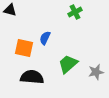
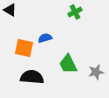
black triangle: rotated 16 degrees clockwise
blue semicircle: rotated 48 degrees clockwise
green trapezoid: rotated 75 degrees counterclockwise
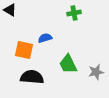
green cross: moved 1 px left, 1 px down; rotated 16 degrees clockwise
orange square: moved 2 px down
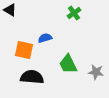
green cross: rotated 24 degrees counterclockwise
gray star: rotated 21 degrees clockwise
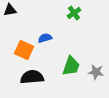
black triangle: rotated 40 degrees counterclockwise
orange square: rotated 12 degrees clockwise
green trapezoid: moved 3 px right, 2 px down; rotated 135 degrees counterclockwise
black semicircle: rotated 10 degrees counterclockwise
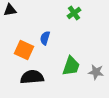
blue semicircle: rotated 56 degrees counterclockwise
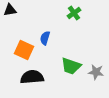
green trapezoid: rotated 90 degrees clockwise
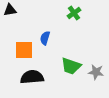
orange square: rotated 24 degrees counterclockwise
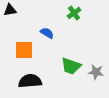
blue semicircle: moved 2 px right, 5 px up; rotated 104 degrees clockwise
black semicircle: moved 2 px left, 4 px down
